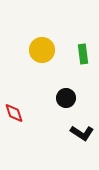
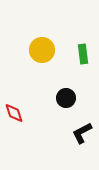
black L-shape: rotated 120 degrees clockwise
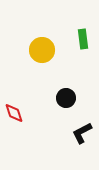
green rectangle: moved 15 px up
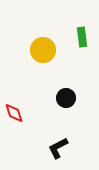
green rectangle: moved 1 px left, 2 px up
yellow circle: moved 1 px right
black L-shape: moved 24 px left, 15 px down
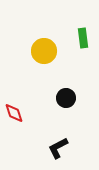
green rectangle: moved 1 px right, 1 px down
yellow circle: moved 1 px right, 1 px down
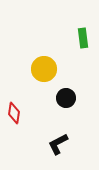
yellow circle: moved 18 px down
red diamond: rotated 25 degrees clockwise
black L-shape: moved 4 px up
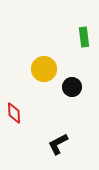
green rectangle: moved 1 px right, 1 px up
black circle: moved 6 px right, 11 px up
red diamond: rotated 10 degrees counterclockwise
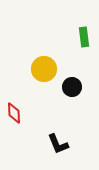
black L-shape: rotated 85 degrees counterclockwise
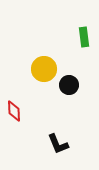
black circle: moved 3 px left, 2 px up
red diamond: moved 2 px up
